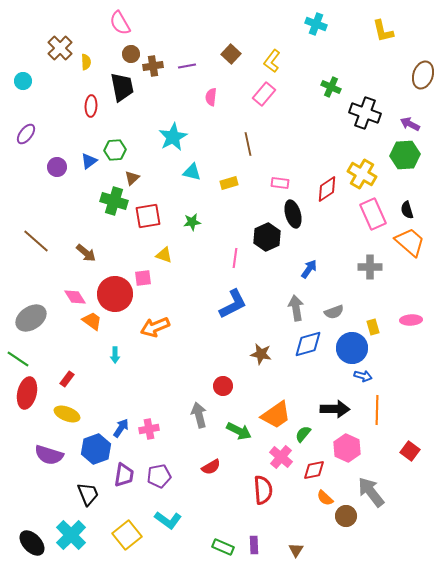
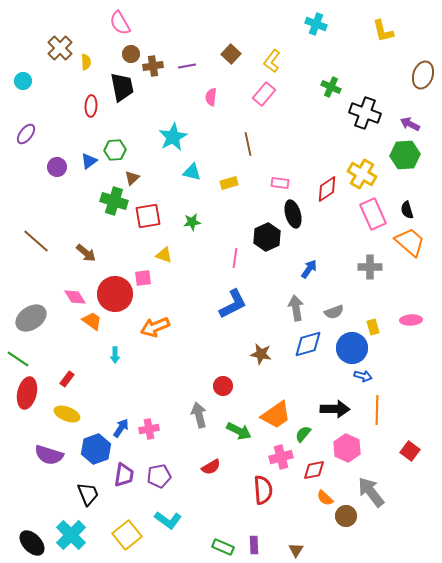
pink cross at (281, 457): rotated 35 degrees clockwise
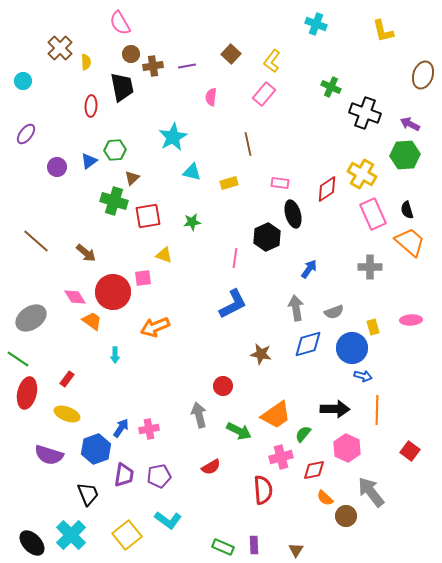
red circle at (115, 294): moved 2 px left, 2 px up
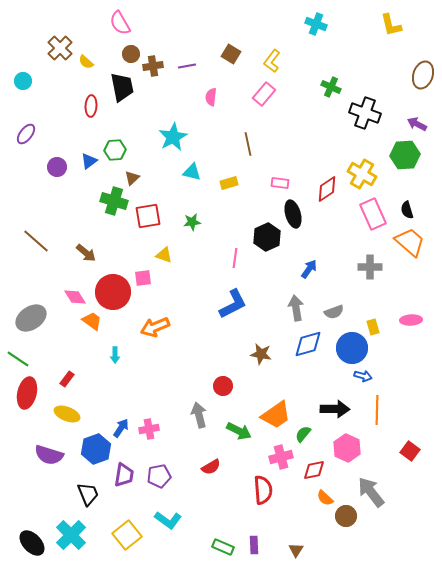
yellow L-shape at (383, 31): moved 8 px right, 6 px up
brown square at (231, 54): rotated 12 degrees counterclockwise
yellow semicircle at (86, 62): rotated 133 degrees clockwise
purple arrow at (410, 124): moved 7 px right
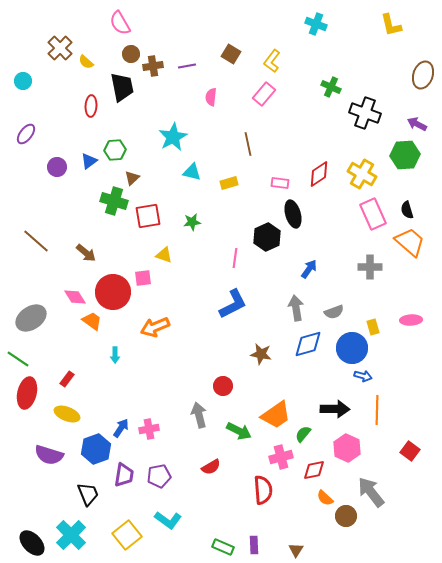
red diamond at (327, 189): moved 8 px left, 15 px up
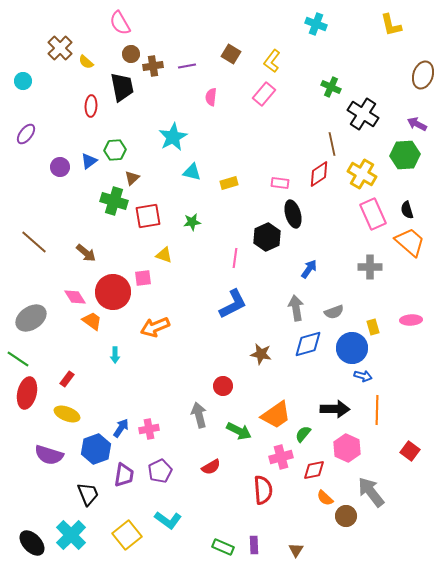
black cross at (365, 113): moved 2 px left, 1 px down; rotated 12 degrees clockwise
brown line at (248, 144): moved 84 px right
purple circle at (57, 167): moved 3 px right
brown line at (36, 241): moved 2 px left, 1 px down
purple pentagon at (159, 476): moved 1 px right, 5 px up; rotated 15 degrees counterclockwise
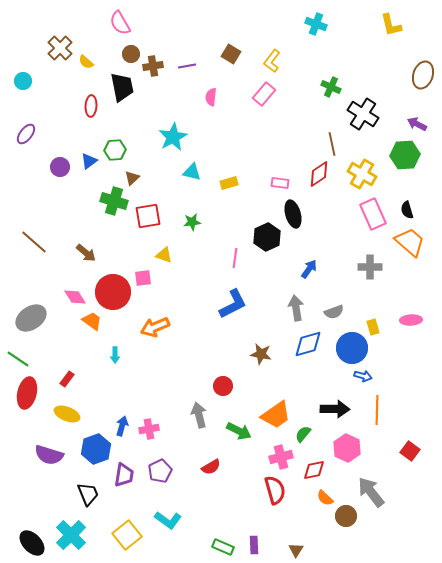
blue arrow at (121, 428): moved 1 px right, 2 px up; rotated 18 degrees counterclockwise
red semicircle at (263, 490): moved 12 px right; rotated 12 degrees counterclockwise
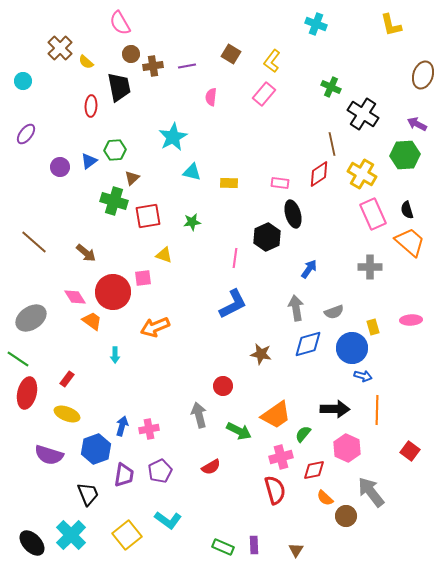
black trapezoid at (122, 87): moved 3 px left
yellow rectangle at (229, 183): rotated 18 degrees clockwise
